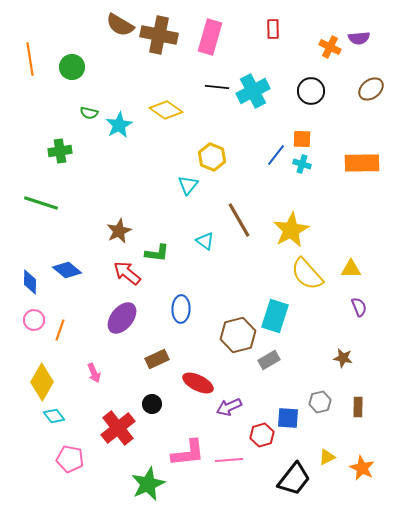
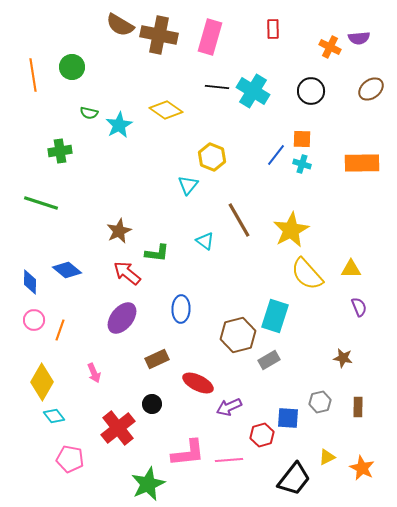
orange line at (30, 59): moved 3 px right, 16 px down
cyan cross at (253, 91): rotated 32 degrees counterclockwise
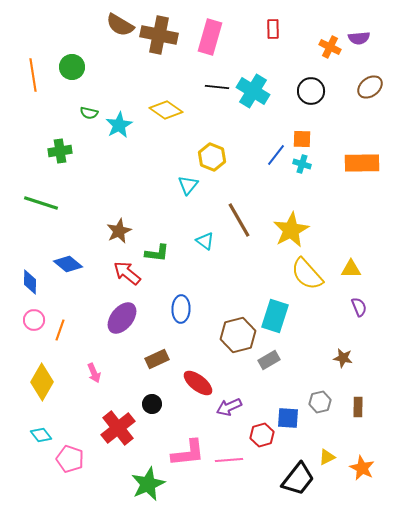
brown ellipse at (371, 89): moved 1 px left, 2 px up
blue diamond at (67, 270): moved 1 px right, 6 px up
red ellipse at (198, 383): rotated 12 degrees clockwise
cyan diamond at (54, 416): moved 13 px left, 19 px down
pink pentagon at (70, 459): rotated 8 degrees clockwise
black trapezoid at (294, 479): moved 4 px right
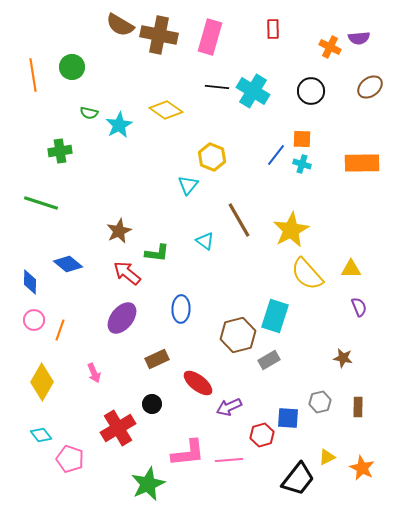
red cross at (118, 428): rotated 8 degrees clockwise
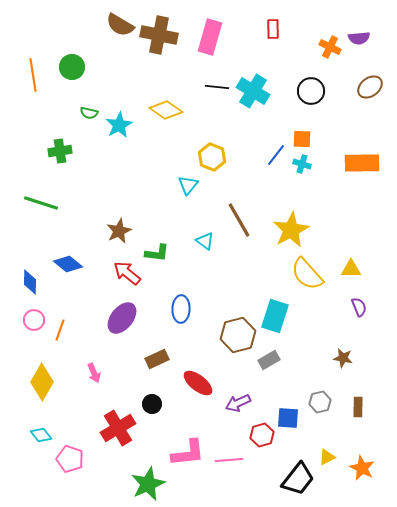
purple arrow at (229, 407): moved 9 px right, 4 px up
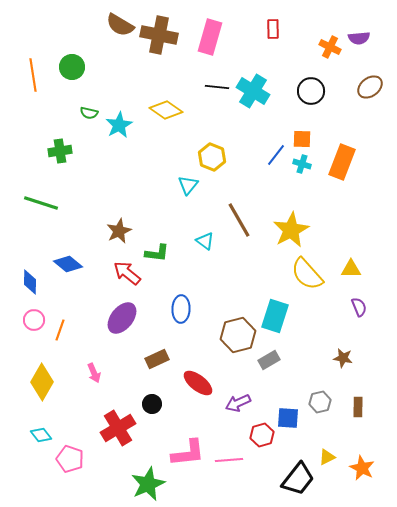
orange rectangle at (362, 163): moved 20 px left, 1 px up; rotated 68 degrees counterclockwise
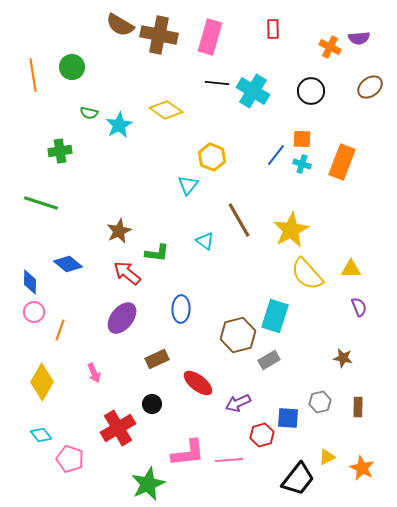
black line at (217, 87): moved 4 px up
pink circle at (34, 320): moved 8 px up
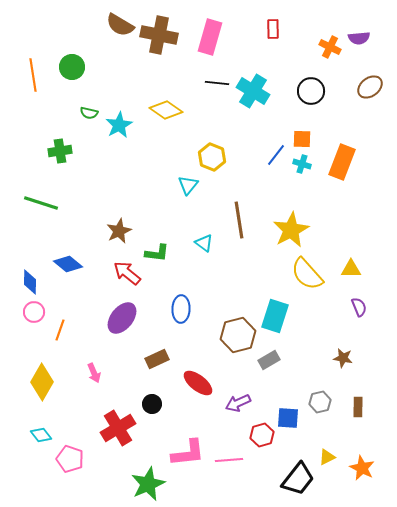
brown line at (239, 220): rotated 21 degrees clockwise
cyan triangle at (205, 241): moved 1 px left, 2 px down
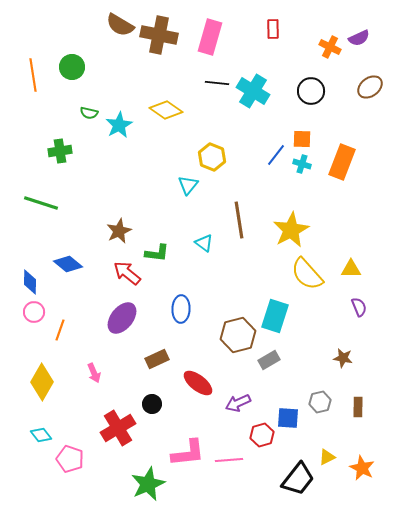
purple semicircle at (359, 38): rotated 20 degrees counterclockwise
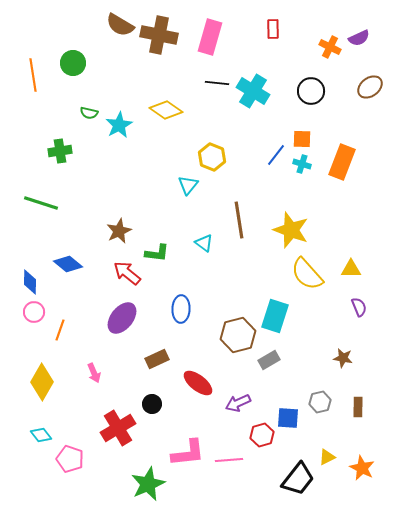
green circle at (72, 67): moved 1 px right, 4 px up
yellow star at (291, 230): rotated 24 degrees counterclockwise
